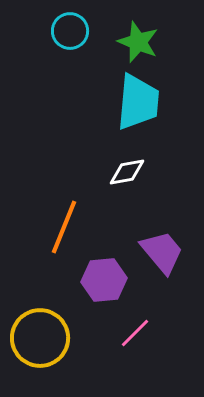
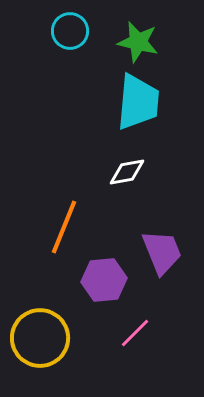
green star: rotated 9 degrees counterclockwise
purple trapezoid: rotated 18 degrees clockwise
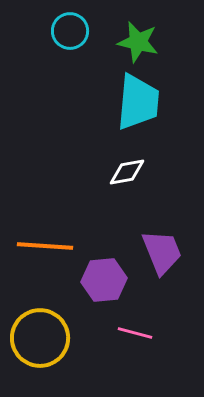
orange line: moved 19 px left, 19 px down; rotated 72 degrees clockwise
pink line: rotated 60 degrees clockwise
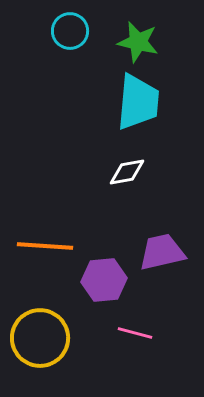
purple trapezoid: rotated 81 degrees counterclockwise
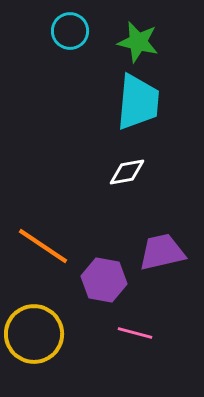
orange line: moved 2 px left; rotated 30 degrees clockwise
purple hexagon: rotated 15 degrees clockwise
yellow circle: moved 6 px left, 4 px up
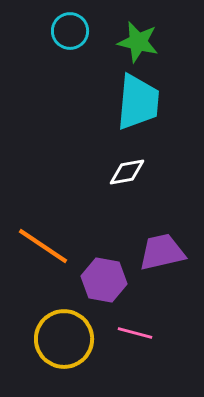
yellow circle: moved 30 px right, 5 px down
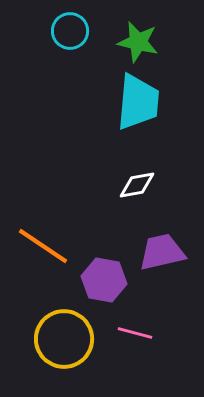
white diamond: moved 10 px right, 13 px down
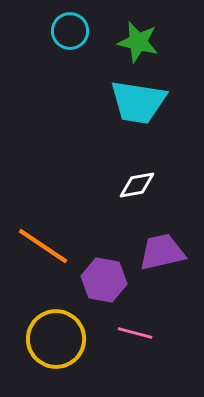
cyan trapezoid: rotated 94 degrees clockwise
yellow circle: moved 8 px left
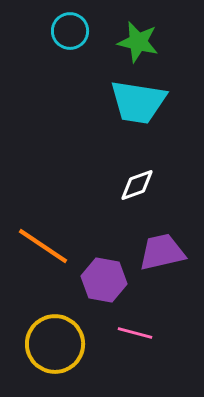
white diamond: rotated 9 degrees counterclockwise
yellow circle: moved 1 px left, 5 px down
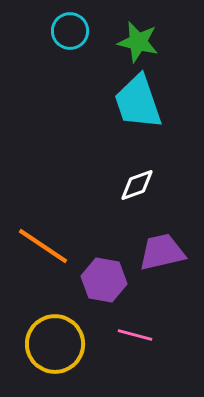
cyan trapezoid: rotated 62 degrees clockwise
pink line: moved 2 px down
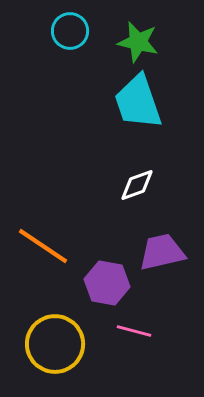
purple hexagon: moved 3 px right, 3 px down
pink line: moved 1 px left, 4 px up
